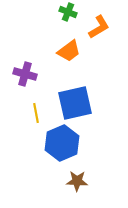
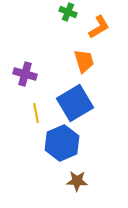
orange trapezoid: moved 15 px right, 10 px down; rotated 70 degrees counterclockwise
blue square: rotated 18 degrees counterclockwise
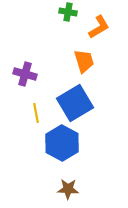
green cross: rotated 12 degrees counterclockwise
blue hexagon: rotated 8 degrees counterclockwise
brown star: moved 9 px left, 8 px down
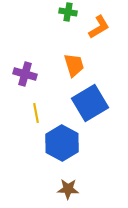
orange trapezoid: moved 10 px left, 4 px down
blue square: moved 15 px right
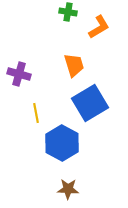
purple cross: moved 6 px left
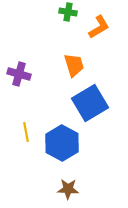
yellow line: moved 10 px left, 19 px down
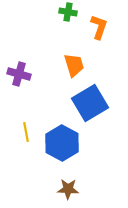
orange L-shape: rotated 40 degrees counterclockwise
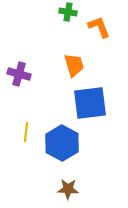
orange L-shape: rotated 40 degrees counterclockwise
blue square: rotated 24 degrees clockwise
yellow line: rotated 18 degrees clockwise
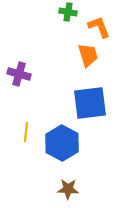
orange trapezoid: moved 14 px right, 10 px up
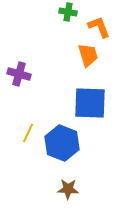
blue square: rotated 9 degrees clockwise
yellow line: moved 2 px right, 1 px down; rotated 18 degrees clockwise
blue hexagon: rotated 8 degrees counterclockwise
